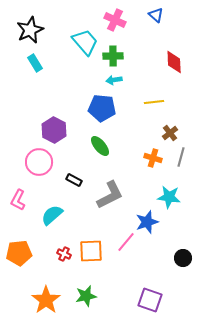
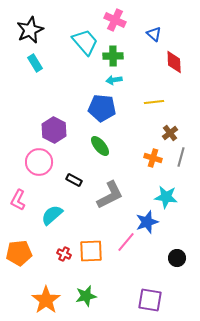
blue triangle: moved 2 px left, 19 px down
cyan star: moved 3 px left
black circle: moved 6 px left
purple square: rotated 10 degrees counterclockwise
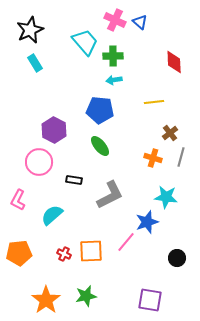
blue triangle: moved 14 px left, 12 px up
blue pentagon: moved 2 px left, 2 px down
black rectangle: rotated 21 degrees counterclockwise
